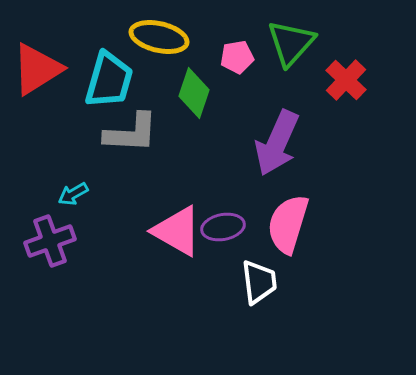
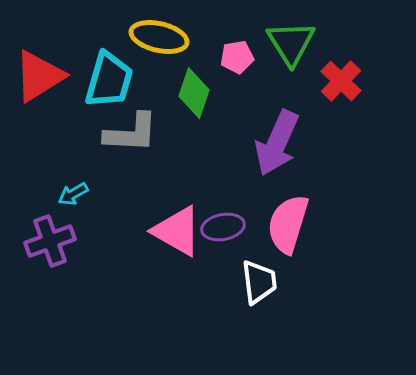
green triangle: rotated 14 degrees counterclockwise
red triangle: moved 2 px right, 7 px down
red cross: moved 5 px left, 1 px down
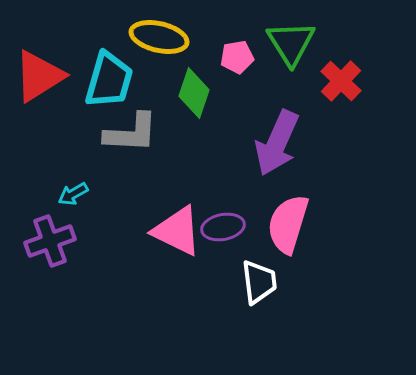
pink triangle: rotated 4 degrees counterclockwise
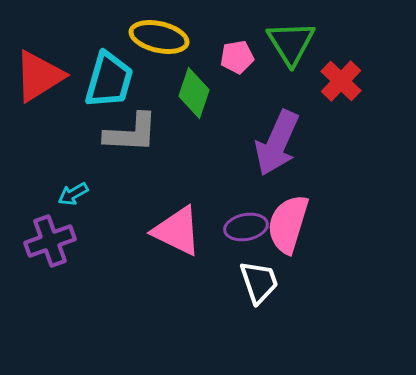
purple ellipse: moved 23 px right
white trapezoid: rotated 12 degrees counterclockwise
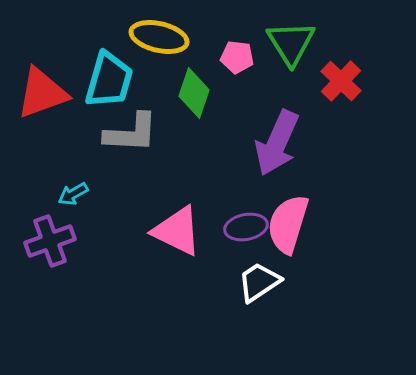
pink pentagon: rotated 16 degrees clockwise
red triangle: moved 3 px right, 17 px down; rotated 12 degrees clockwise
white trapezoid: rotated 105 degrees counterclockwise
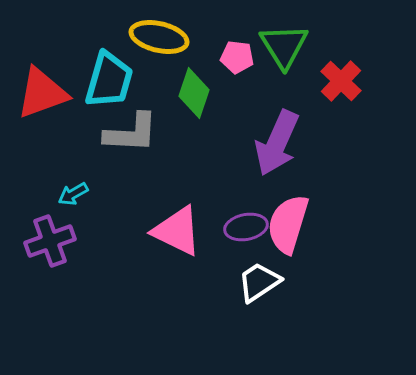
green triangle: moved 7 px left, 3 px down
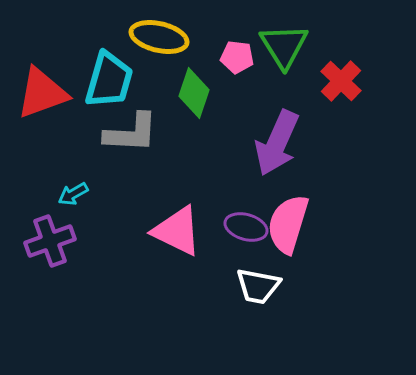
purple ellipse: rotated 27 degrees clockwise
white trapezoid: moved 1 px left, 4 px down; rotated 135 degrees counterclockwise
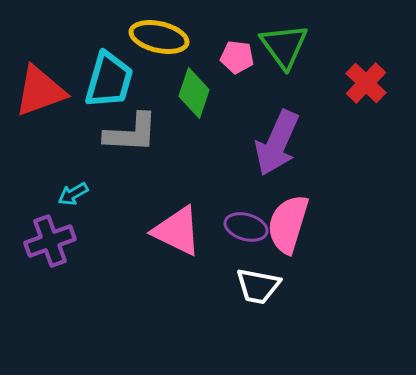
green triangle: rotated 4 degrees counterclockwise
red cross: moved 25 px right, 2 px down
red triangle: moved 2 px left, 2 px up
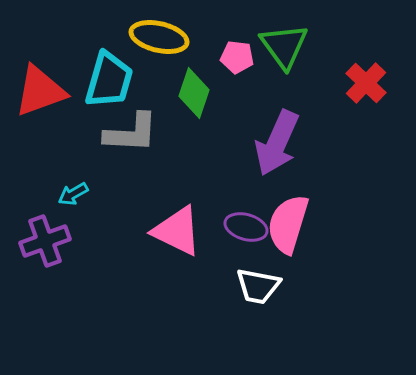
purple cross: moved 5 px left
